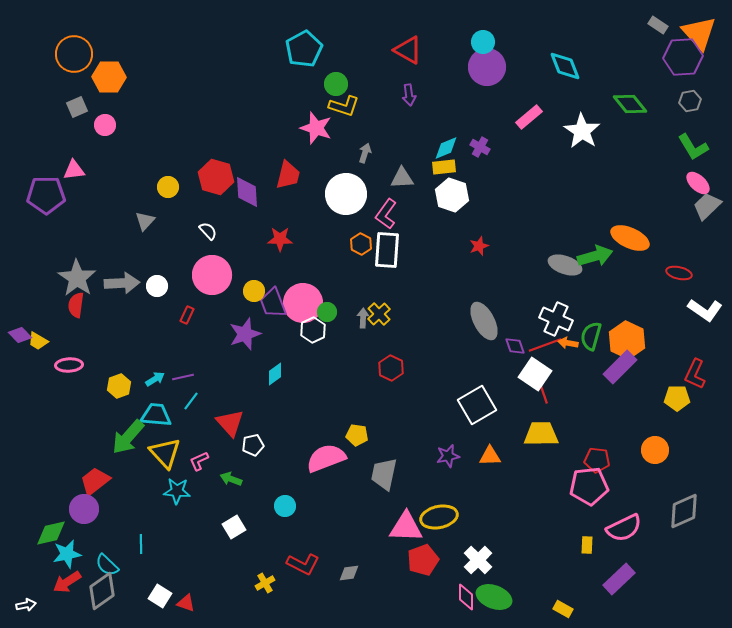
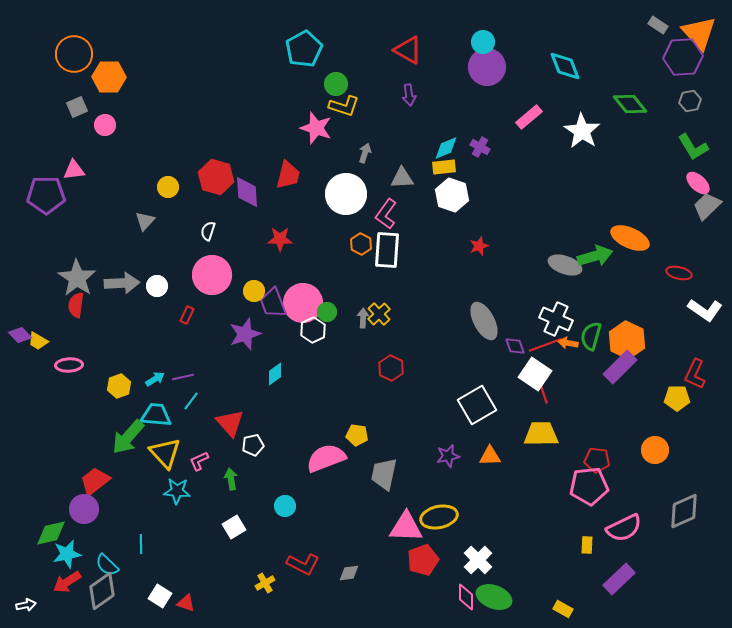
white semicircle at (208, 231): rotated 120 degrees counterclockwise
green arrow at (231, 479): rotated 60 degrees clockwise
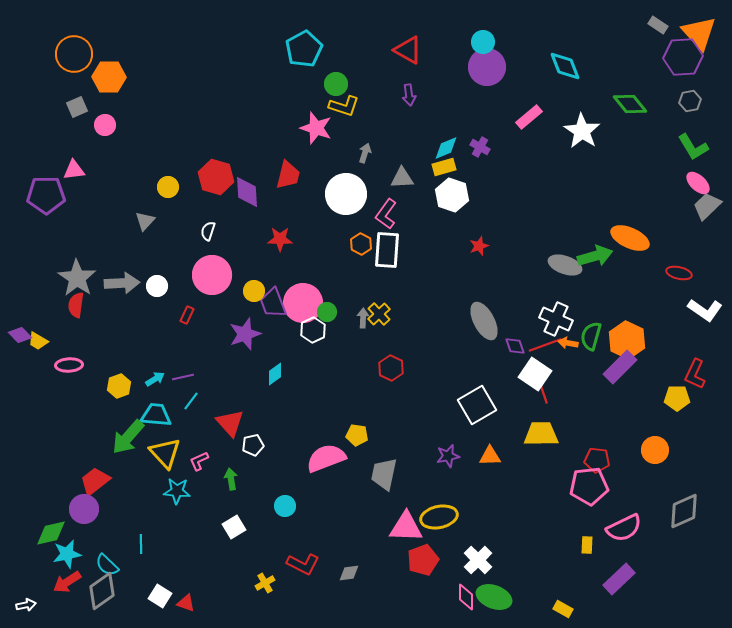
yellow rectangle at (444, 167): rotated 10 degrees counterclockwise
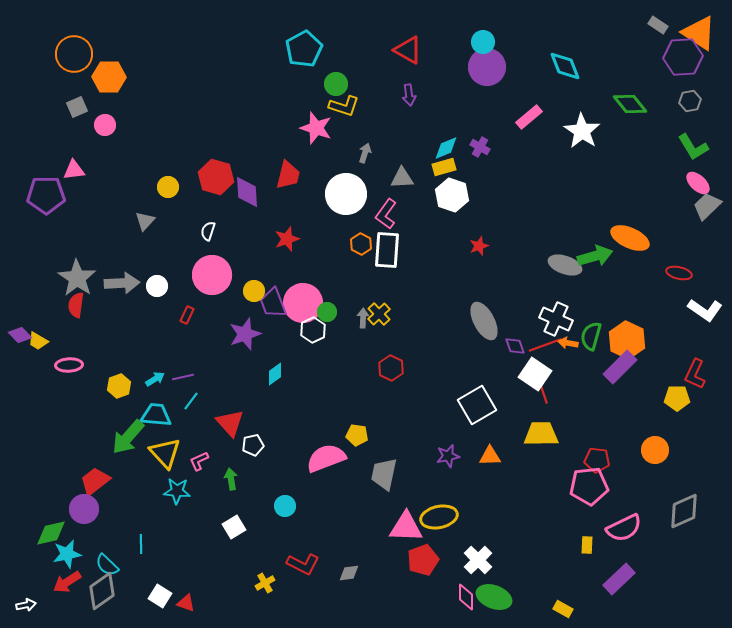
orange triangle at (699, 33): rotated 15 degrees counterclockwise
red star at (280, 239): moved 7 px right; rotated 20 degrees counterclockwise
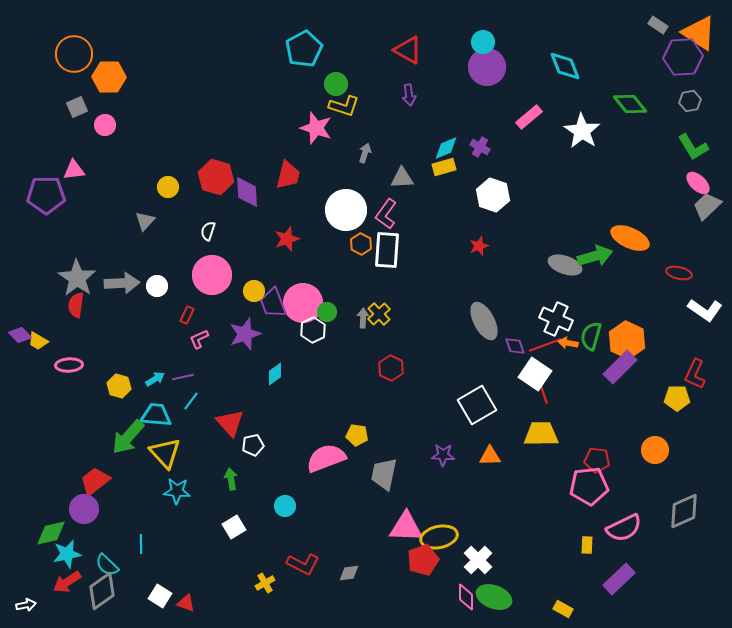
white circle at (346, 194): moved 16 px down
white hexagon at (452, 195): moved 41 px right
yellow hexagon at (119, 386): rotated 25 degrees counterclockwise
purple star at (448, 456): moved 5 px left, 1 px up; rotated 15 degrees clockwise
pink L-shape at (199, 461): moved 122 px up
yellow ellipse at (439, 517): moved 20 px down
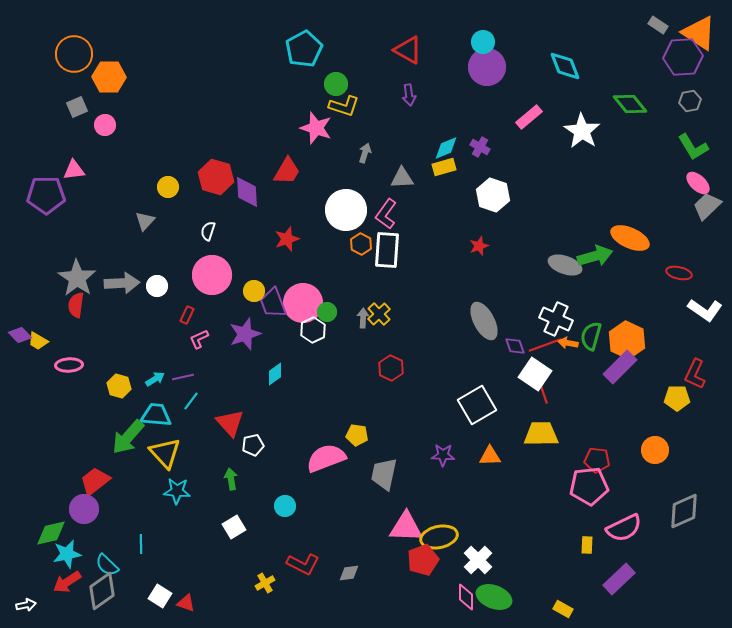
red trapezoid at (288, 175): moved 1 px left, 4 px up; rotated 16 degrees clockwise
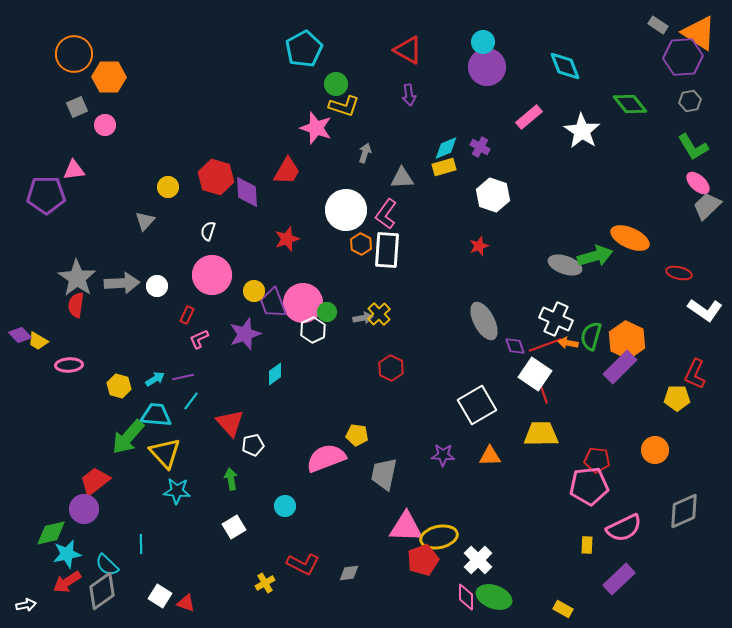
gray arrow at (363, 318): rotated 78 degrees clockwise
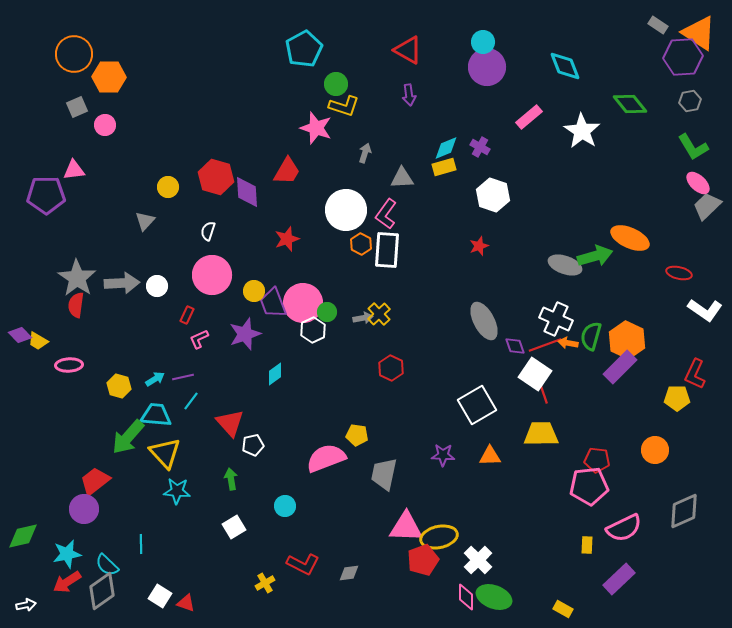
green diamond at (51, 533): moved 28 px left, 3 px down
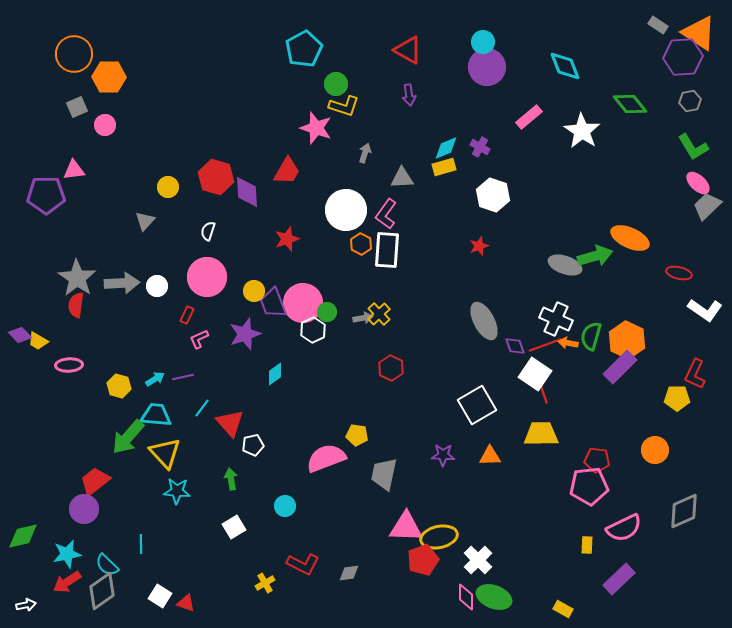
pink circle at (212, 275): moved 5 px left, 2 px down
cyan line at (191, 401): moved 11 px right, 7 px down
